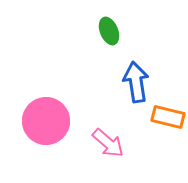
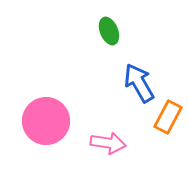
blue arrow: moved 3 px right, 1 px down; rotated 21 degrees counterclockwise
orange rectangle: rotated 76 degrees counterclockwise
pink arrow: rotated 32 degrees counterclockwise
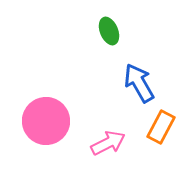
orange rectangle: moved 7 px left, 10 px down
pink arrow: rotated 36 degrees counterclockwise
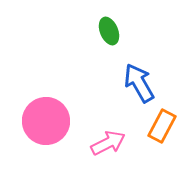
orange rectangle: moved 1 px right, 1 px up
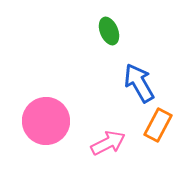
orange rectangle: moved 4 px left, 1 px up
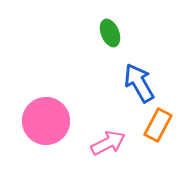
green ellipse: moved 1 px right, 2 px down
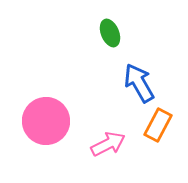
pink arrow: moved 1 px down
